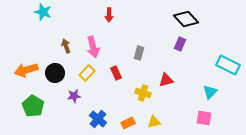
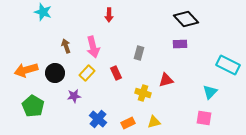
purple rectangle: rotated 64 degrees clockwise
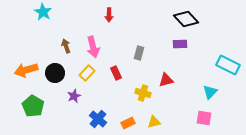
cyan star: rotated 12 degrees clockwise
purple star: rotated 16 degrees counterclockwise
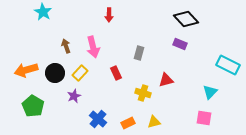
purple rectangle: rotated 24 degrees clockwise
yellow rectangle: moved 7 px left
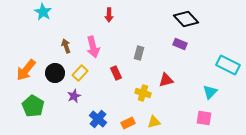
orange arrow: rotated 35 degrees counterclockwise
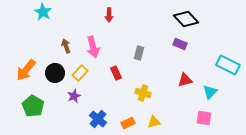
red triangle: moved 19 px right
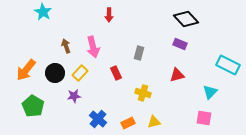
red triangle: moved 8 px left, 5 px up
purple star: rotated 16 degrees clockwise
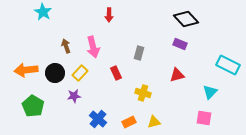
orange arrow: rotated 45 degrees clockwise
orange rectangle: moved 1 px right, 1 px up
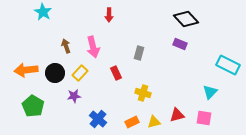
red triangle: moved 40 px down
orange rectangle: moved 3 px right
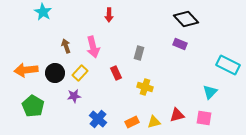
yellow cross: moved 2 px right, 6 px up
